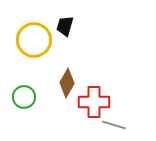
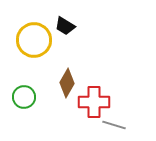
black trapezoid: rotated 75 degrees counterclockwise
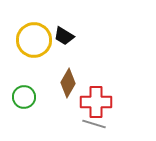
black trapezoid: moved 1 px left, 10 px down
brown diamond: moved 1 px right
red cross: moved 2 px right
gray line: moved 20 px left, 1 px up
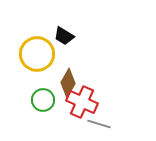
yellow circle: moved 3 px right, 14 px down
green circle: moved 19 px right, 3 px down
red cross: moved 14 px left; rotated 24 degrees clockwise
gray line: moved 5 px right
